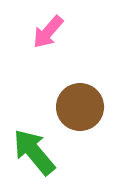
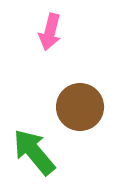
pink arrow: moved 2 px right; rotated 27 degrees counterclockwise
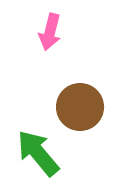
green arrow: moved 4 px right, 1 px down
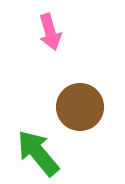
pink arrow: rotated 30 degrees counterclockwise
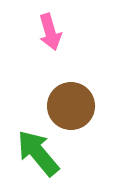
brown circle: moved 9 px left, 1 px up
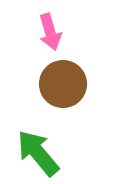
brown circle: moved 8 px left, 22 px up
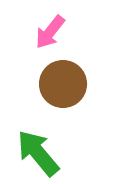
pink arrow: rotated 54 degrees clockwise
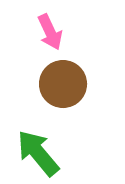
pink arrow: rotated 63 degrees counterclockwise
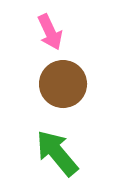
green arrow: moved 19 px right
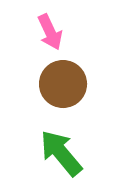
green arrow: moved 4 px right
